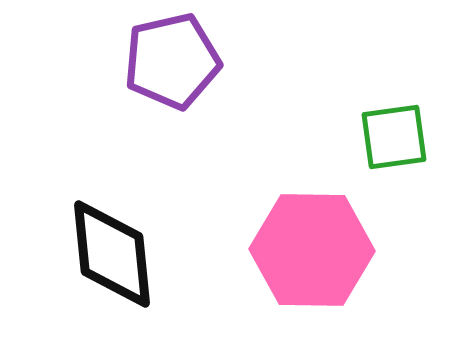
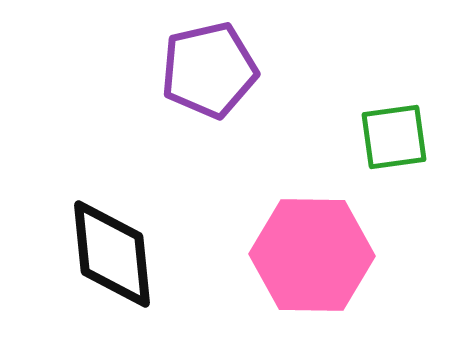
purple pentagon: moved 37 px right, 9 px down
pink hexagon: moved 5 px down
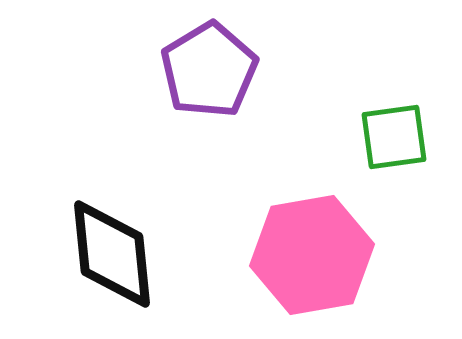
purple pentagon: rotated 18 degrees counterclockwise
pink hexagon: rotated 11 degrees counterclockwise
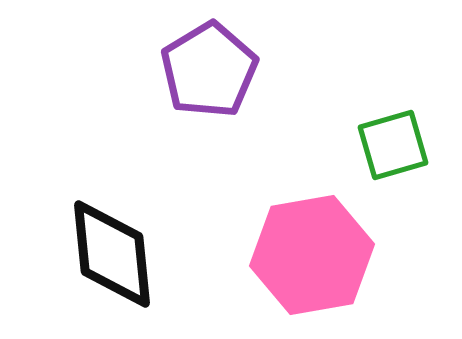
green square: moved 1 px left, 8 px down; rotated 8 degrees counterclockwise
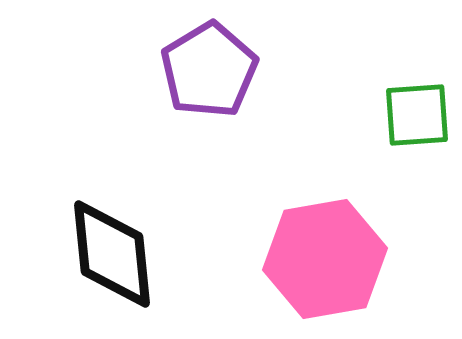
green square: moved 24 px right, 30 px up; rotated 12 degrees clockwise
pink hexagon: moved 13 px right, 4 px down
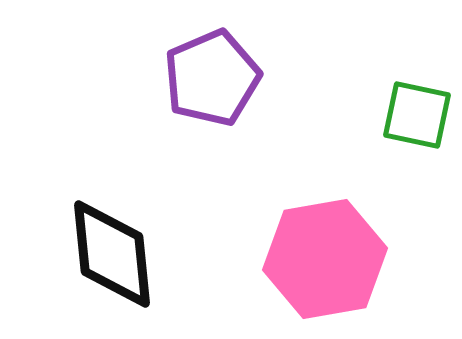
purple pentagon: moved 3 px right, 8 px down; rotated 8 degrees clockwise
green square: rotated 16 degrees clockwise
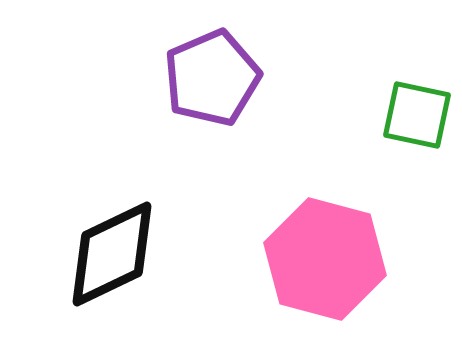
black diamond: rotated 70 degrees clockwise
pink hexagon: rotated 25 degrees clockwise
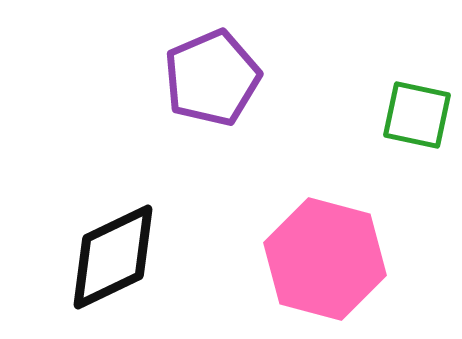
black diamond: moved 1 px right, 3 px down
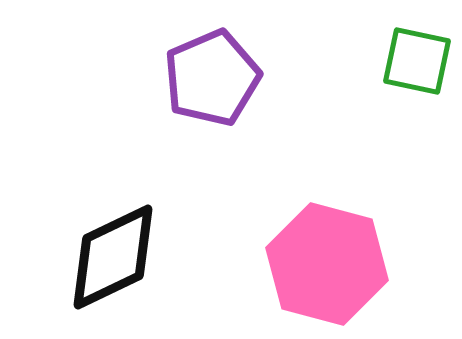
green square: moved 54 px up
pink hexagon: moved 2 px right, 5 px down
